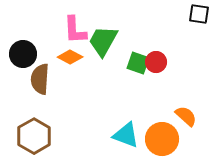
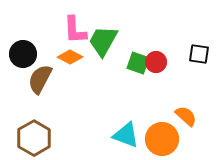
black square: moved 40 px down
brown semicircle: rotated 24 degrees clockwise
brown hexagon: moved 2 px down
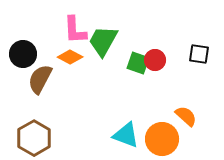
red circle: moved 1 px left, 2 px up
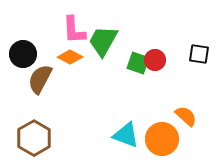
pink L-shape: moved 1 px left
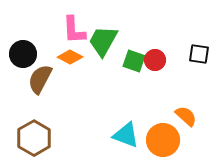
green square: moved 4 px left, 2 px up
orange circle: moved 1 px right, 1 px down
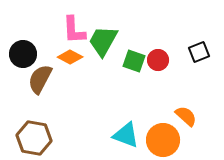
black square: moved 2 px up; rotated 30 degrees counterclockwise
red circle: moved 3 px right
brown hexagon: rotated 20 degrees counterclockwise
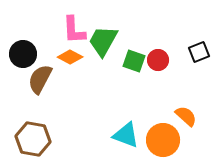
brown hexagon: moved 1 px left, 1 px down
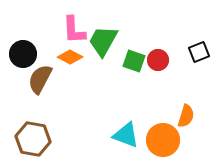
orange semicircle: rotated 65 degrees clockwise
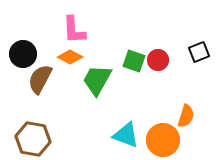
green trapezoid: moved 6 px left, 39 px down
